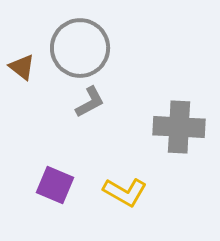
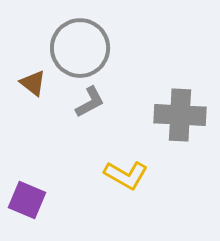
brown triangle: moved 11 px right, 16 px down
gray cross: moved 1 px right, 12 px up
purple square: moved 28 px left, 15 px down
yellow L-shape: moved 1 px right, 17 px up
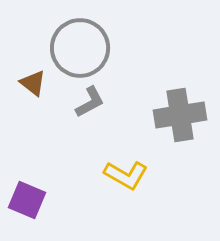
gray cross: rotated 12 degrees counterclockwise
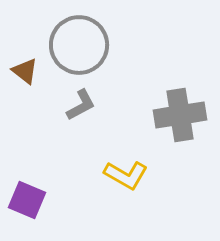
gray circle: moved 1 px left, 3 px up
brown triangle: moved 8 px left, 12 px up
gray L-shape: moved 9 px left, 3 px down
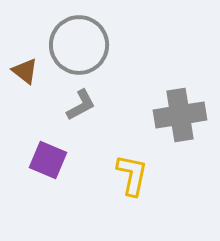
yellow L-shape: moved 6 px right; rotated 108 degrees counterclockwise
purple square: moved 21 px right, 40 px up
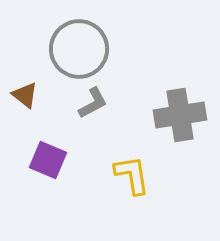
gray circle: moved 4 px down
brown triangle: moved 24 px down
gray L-shape: moved 12 px right, 2 px up
yellow L-shape: rotated 21 degrees counterclockwise
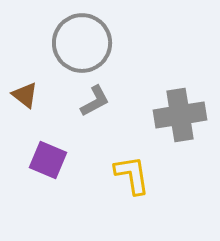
gray circle: moved 3 px right, 6 px up
gray L-shape: moved 2 px right, 2 px up
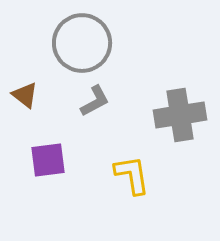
purple square: rotated 30 degrees counterclockwise
